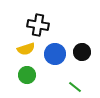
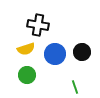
green line: rotated 32 degrees clockwise
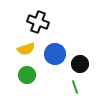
black cross: moved 3 px up; rotated 10 degrees clockwise
black circle: moved 2 px left, 12 px down
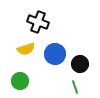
green circle: moved 7 px left, 6 px down
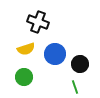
green circle: moved 4 px right, 4 px up
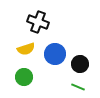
green line: moved 3 px right; rotated 48 degrees counterclockwise
